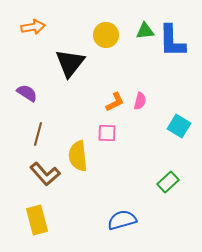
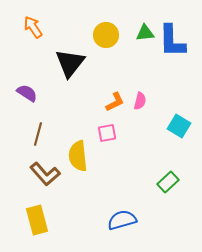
orange arrow: rotated 115 degrees counterclockwise
green triangle: moved 2 px down
pink square: rotated 12 degrees counterclockwise
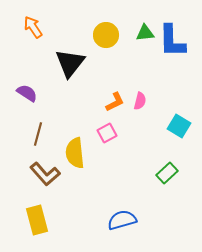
pink square: rotated 18 degrees counterclockwise
yellow semicircle: moved 3 px left, 3 px up
green rectangle: moved 1 px left, 9 px up
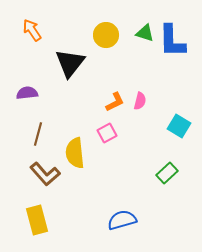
orange arrow: moved 1 px left, 3 px down
green triangle: rotated 24 degrees clockwise
purple semicircle: rotated 40 degrees counterclockwise
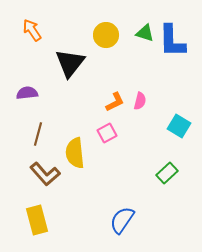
blue semicircle: rotated 40 degrees counterclockwise
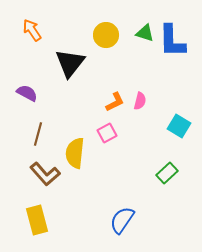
purple semicircle: rotated 35 degrees clockwise
yellow semicircle: rotated 12 degrees clockwise
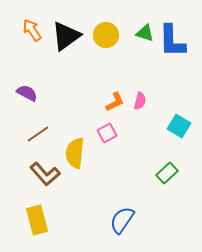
black triangle: moved 4 px left, 27 px up; rotated 16 degrees clockwise
brown line: rotated 40 degrees clockwise
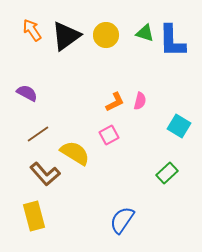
pink square: moved 2 px right, 2 px down
yellow semicircle: rotated 116 degrees clockwise
yellow rectangle: moved 3 px left, 4 px up
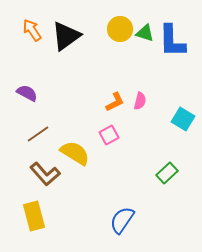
yellow circle: moved 14 px right, 6 px up
cyan square: moved 4 px right, 7 px up
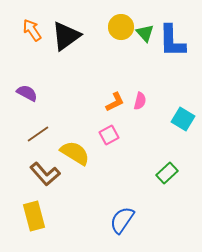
yellow circle: moved 1 px right, 2 px up
green triangle: rotated 30 degrees clockwise
